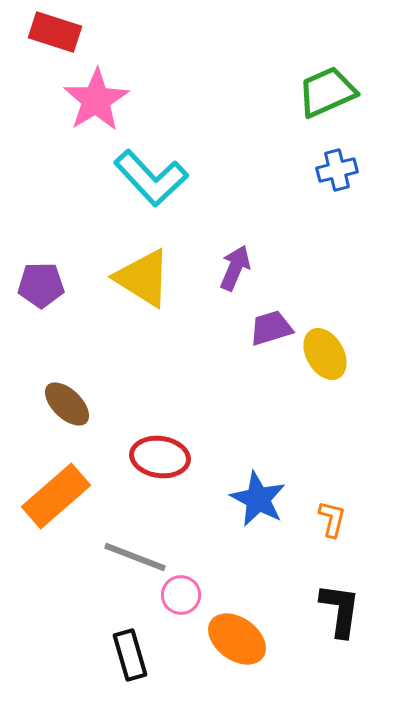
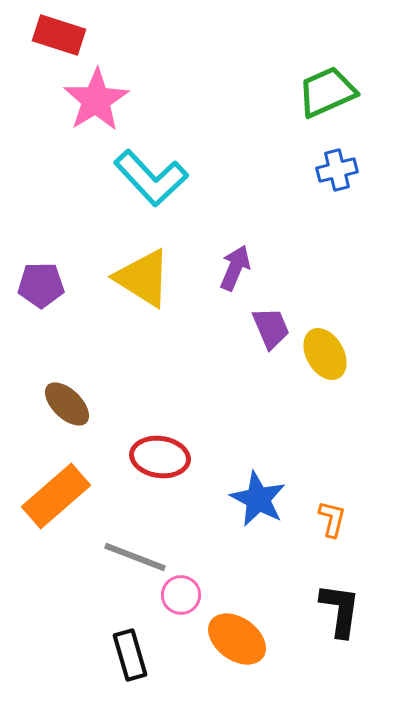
red rectangle: moved 4 px right, 3 px down
purple trapezoid: rotated 84 degrees clockwise
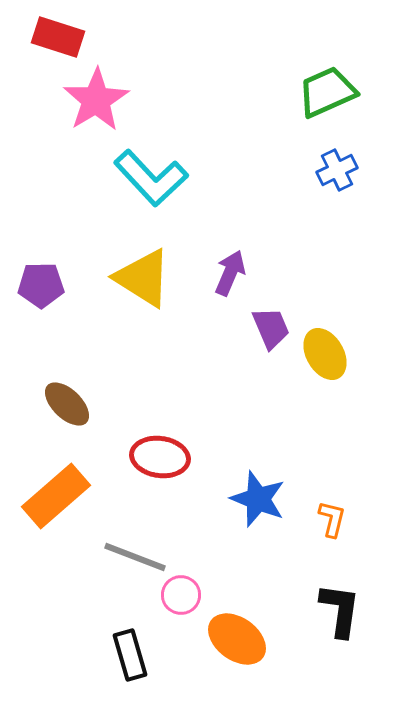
red rectangle: moved 1 px left, 2 px down
blue cross: rotated 12 degrees counterclockwise
purple arrow: moved 5 px left, 5 px down
blue star: rotated 6 degrees counterclockwise
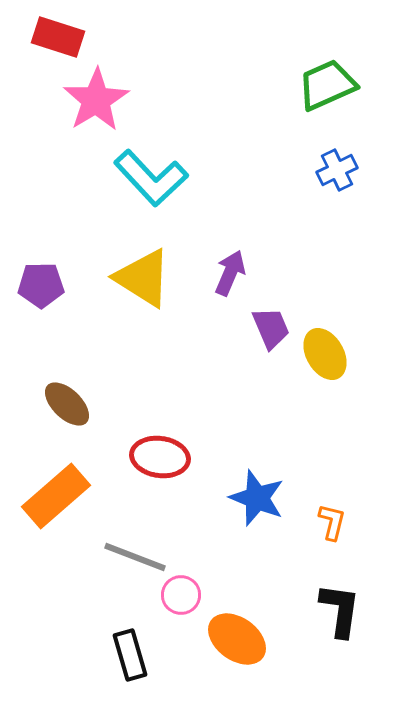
green trapezoid: moved 7 px up
blue star: moved 1 px left, 1 px up
orange L-shape: moved 3 px down
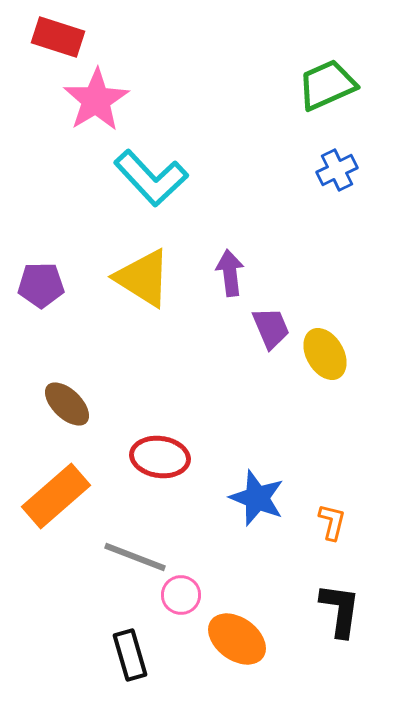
purple arrow: rotated 30 degrees counterclockwise
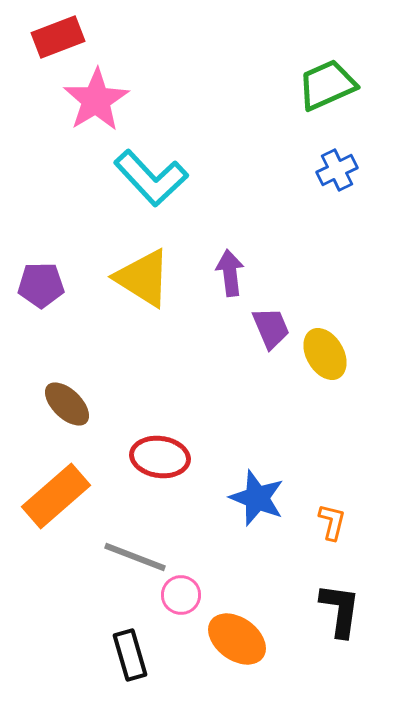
red rectangle: rotated 39 degrees counterclockwise
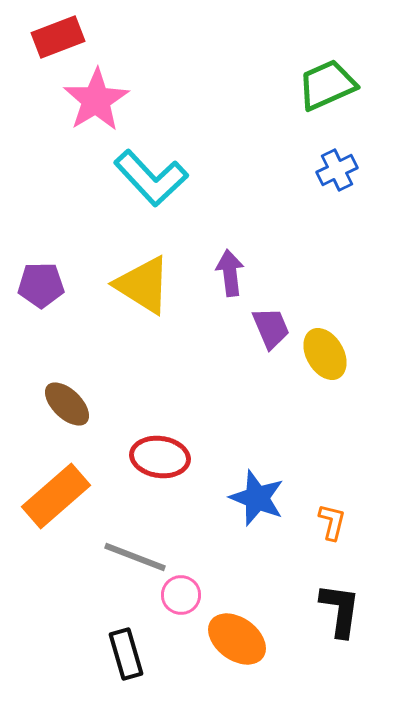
yellow triangle: moved 7 px down
black rectangle: moved 4 px left, 1 px up
